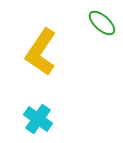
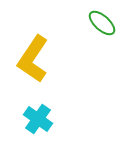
yellow L-shape: moved 8 px left, 7 px down
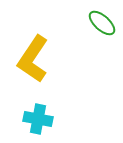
cyan cross: rotated 24 degrees counterclockwise
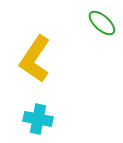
yellow L-shape: moved 2 px right
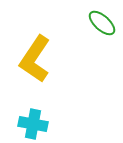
cyan cross: moved 5 px left, 5 px down
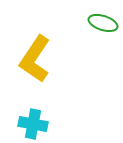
green ellipse: moved 1 px right; rotated 24 degrees counterclockwise
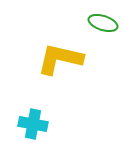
yellow L-shape: moved 25 px right; rotated 69 degrees clockwise
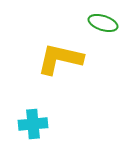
cyan cross: rotated 16 degrees counterclockwise
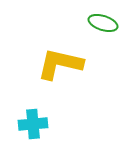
yellow L-shape: moved 5 px down
